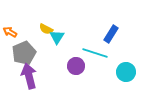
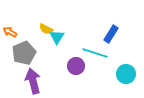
cyan circle: moved 2 px down
purple arrow: moved 4 px right, 5 px down
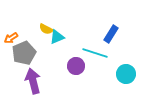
orange arrow: moved 1 px right, 6 px down; rotated 64 degrees counterclockwise
cyan triangle: rotated 35 degrees clockwise
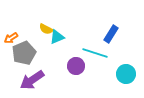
purple arrow: moved 1 px left, 1 px up; rotated 110 degrees counterclockwise
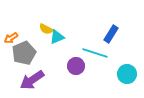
cyan circle: moved 1 px right
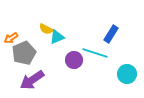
purple circle: moved 2 px left, 6 px up
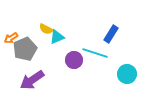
gray pentagon: moved 1 px right, 4 px up
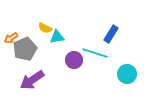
yellow semicircle: moved 1 px left, 1 px up
cyan triangle: rotated 14 degrees clockwise
